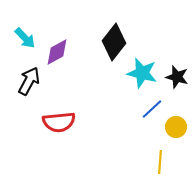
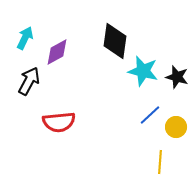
cyan arrow: rotated 110 degrees counterclockwise
black diamond: moved 1 px right, 1 px up; rotated 30 degrees counterclockwise
cyan star: moved 1 px right, 2 px up
blue line: moved 2 px left, 6 px down
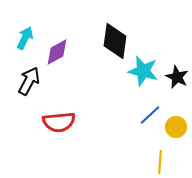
black star: rotated 10 degrees clockwise
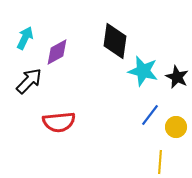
black arrow: rotated 16 degrees clockwise
blue line: rotated 10 degrees counterclockwise
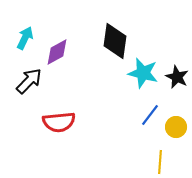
cyan star: moved 2 px down
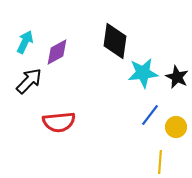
cyan arrow: moved 4 px down
cyan star: rotated 20 degrees counterclockwise
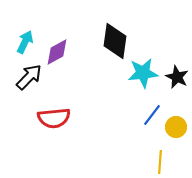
black arrow: moved 4 px up
blue line: moved 2 px right
red semicircle: moved 5 px left, 4 px up
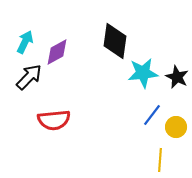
red semicircle: moved 2 px down
yellow line: moved 2 px up
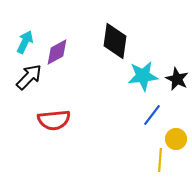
cyan star: moved 3 px down
black star: moved 2 px down
yellow circle: moved 12 px down
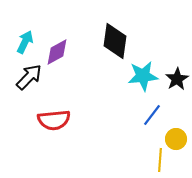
black star: rotated 15 degrees clockwise
